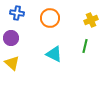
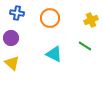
green line: rotated 72 degrees counterclockwise
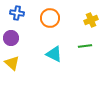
green line: rotated 40 degrees counterclockwise
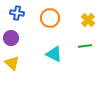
yellow cross: moved 3 px left; rotated 24 degrees counterclockwise
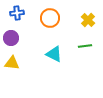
blue cross: rotated 16 degrees counterclockwise
yellow triangle: rotated 35 degrees counterclockwise
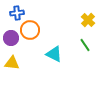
orange circle: moved 20 px left, 12 px down
green line: moved 1 px up; rotated 64 degrees clockwise
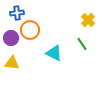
green line: moved 3 px left, 1 px up
cyan triangle: moved 1 px up
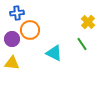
yellow cross: moved 2 px down
purple circle: moved 1 px right, 1 px down
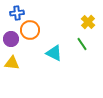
purple circle: moved 1 px left
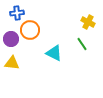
yellow cross: rotated 16 degrees counterclockwise
